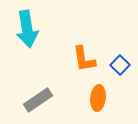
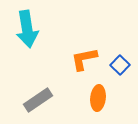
orange L-shape: rotated 88 degrees clockwise
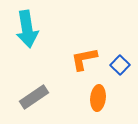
gray rectangle: moved 4 px left, 3 px up
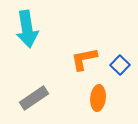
gray rectangle: moved 1 px down
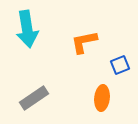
orange L-shape: moved 17 px up
blue square: rotated 24 degrees clockwise
orange ellipse: moved 4 px right
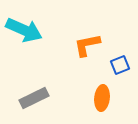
cyan arrow: moved 3 px left, 1 px down; rotated 57 degrees counterclockwise
orange L-shape: moved 3 px right, 3 px down
gray rectangle: rotated 8 degrees clockwise
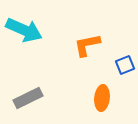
blue square: moved 5 px right
gray rectangle: moved 6 px left
